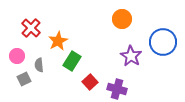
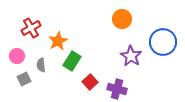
red cross: rotated 18 degrees clockwise
gray semicircle: moved 2 px right
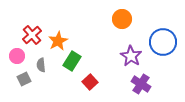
red cross: moved 1 px right, 7 px down; rotated 12 degrees counterclockwise
purple cross: moved 24 px right, 5 px up; rotated 18 degrees clockwise
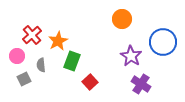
green rectangle: rotated 12 degrees counterclockwise
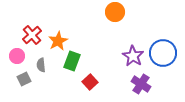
orange circle: moved 7 px left, 7 px up
blue circle: moved 11 px down
purple star: moved 2 px right
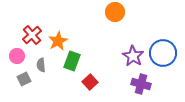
purple cross: rotated 18 degrees counterclockwise
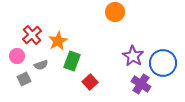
blue circle: moved 10 px down
gray semicircle: rotated 104 degrees counterclockwise
purple cross: rotated 18 degrees clockwise
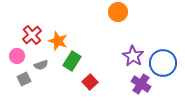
orange circle: moved 3 px right
orange star: rotated 24 degrees counterclockwise
green rectangle: rotated 12 degrees clockwise
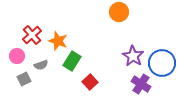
orange circle: moved 1 px right
blue circle: moved 1 px left
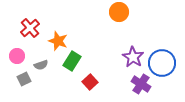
red cross: moved 2 px left, 7 px up
purple star: moved 1 px down
